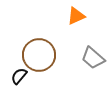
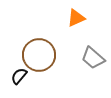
orange triangle: moved 2 px down
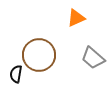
black semicircle: moved 3 px left, 2 px up; rotated 30 degrees counterclockwise
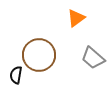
orange triangle: rotated 12 degrees counterclockwise
black semicircle: moved 1 px down
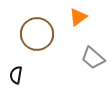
orange triangle: moved 2 px right, 1 px up
brown circle: moved 2 px left, 21 px up
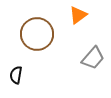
orange triangle: moved 2 px up
gray trapezoid: rotated 90 degrees counterclockwise
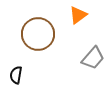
brown circle: moved 1 px right
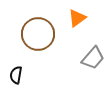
orange triangle: moved 1 px left, 3 px down
